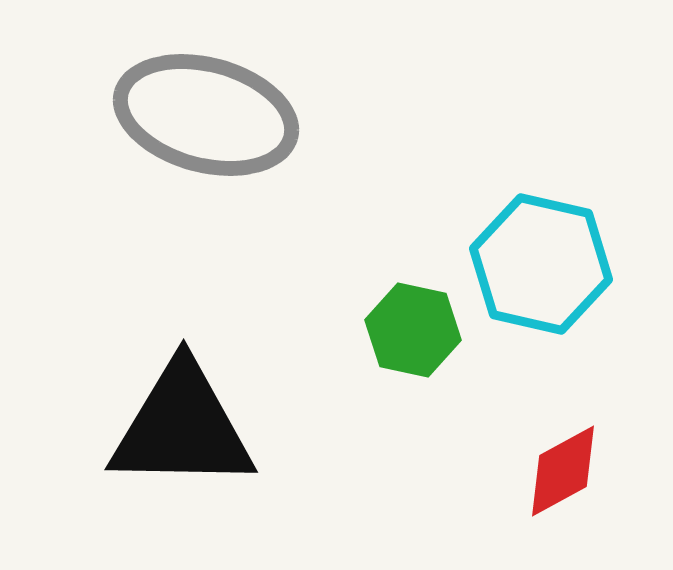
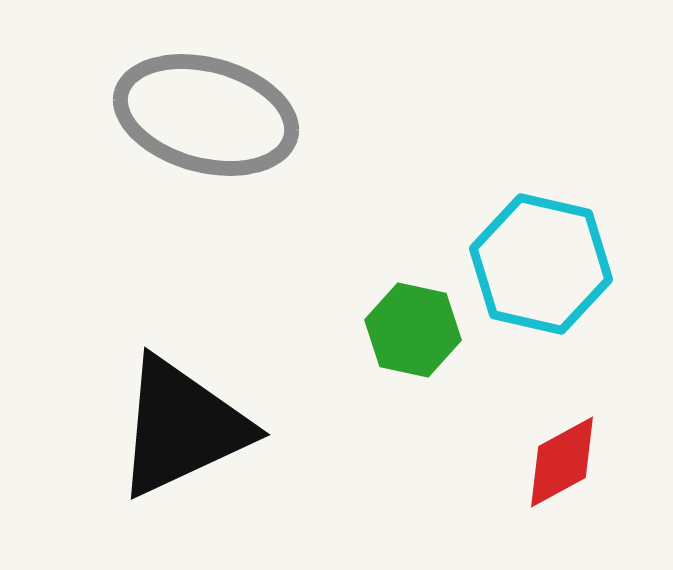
black triangle: rotated 26 degrees counterclockwise
red diamond: moved 1 px left, 9 px up
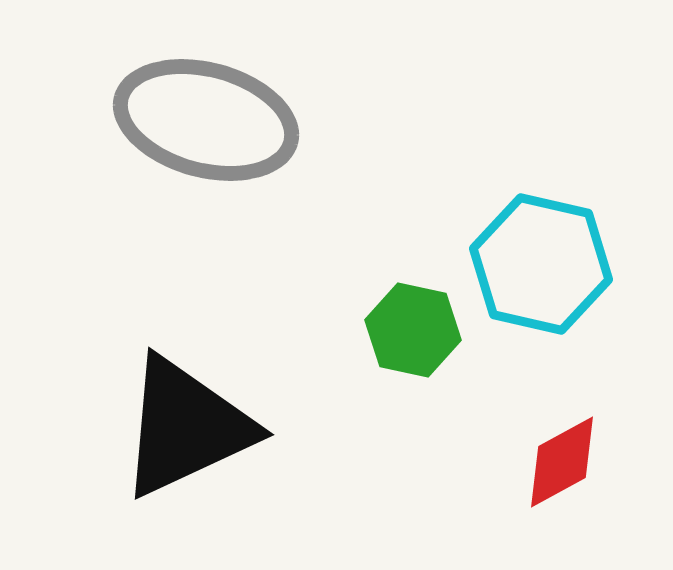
gray ellipse: moved 5 px down
black triangle: moved 4 px right
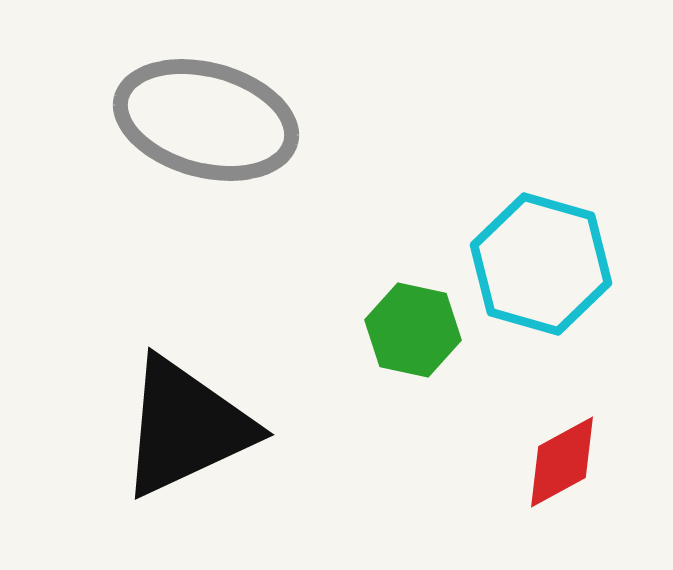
cyan hexagon: rotated 3 degrees clockwise
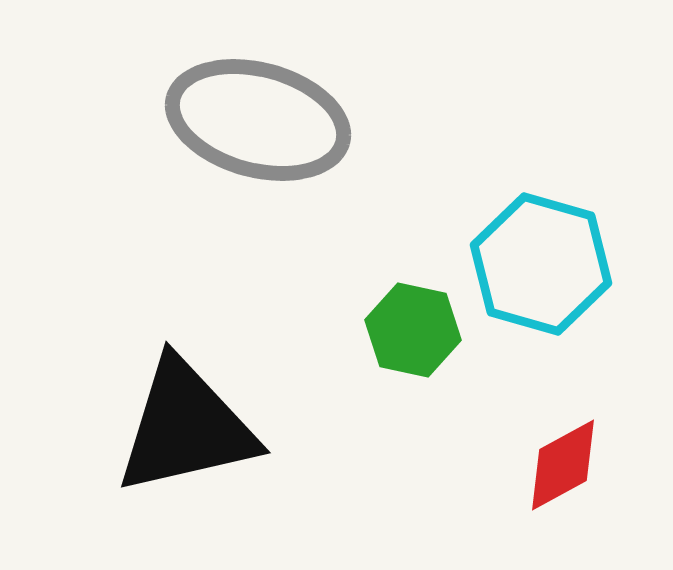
gray ellipse: moved 52 px right
black triangle: rotated 12 degrees clockwise
red diamond: moved 1 px right, 3 px down
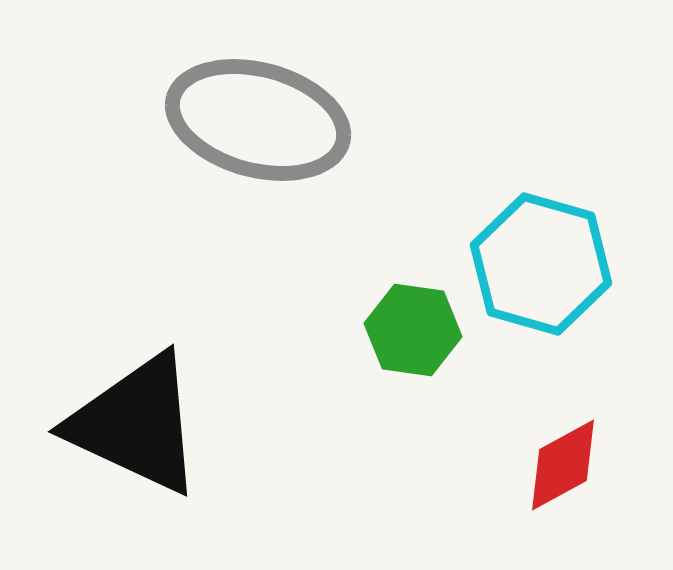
green hexagon: rotated 4 degrees counterclockwise
black triangle: moved 50 px left, 3 px up; rotated 38 degrees clockwise
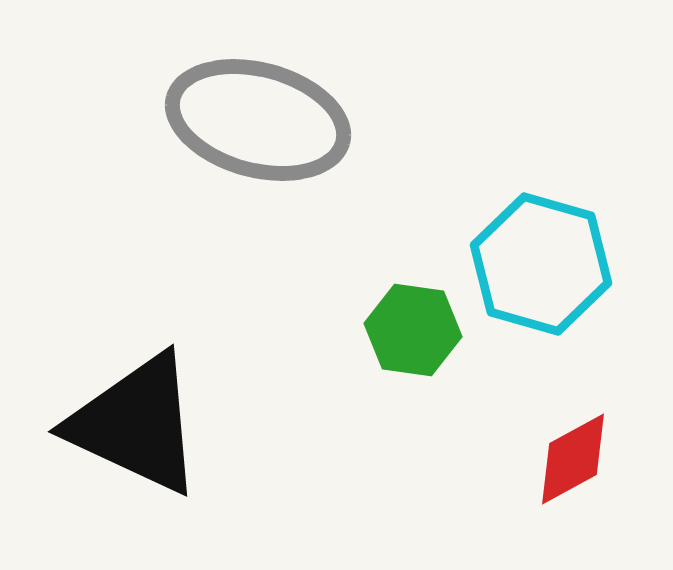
red diamond: moved 10 px right, 6 px up
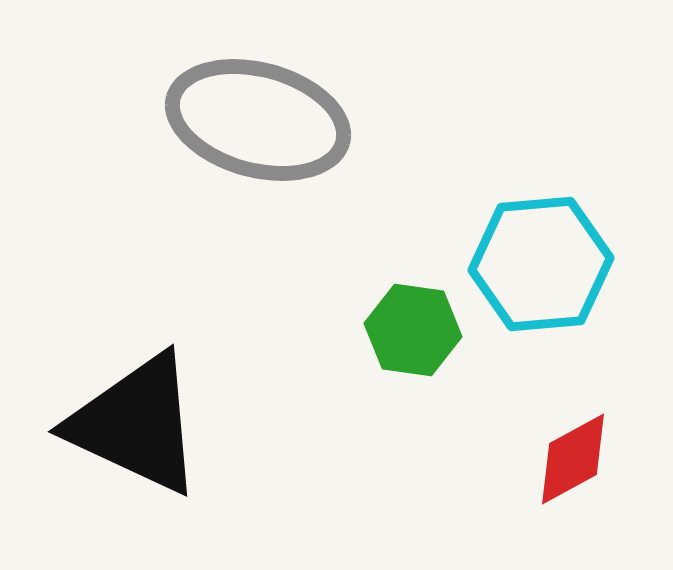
cyan hexagon: rotated 21 degrees counterclockwise
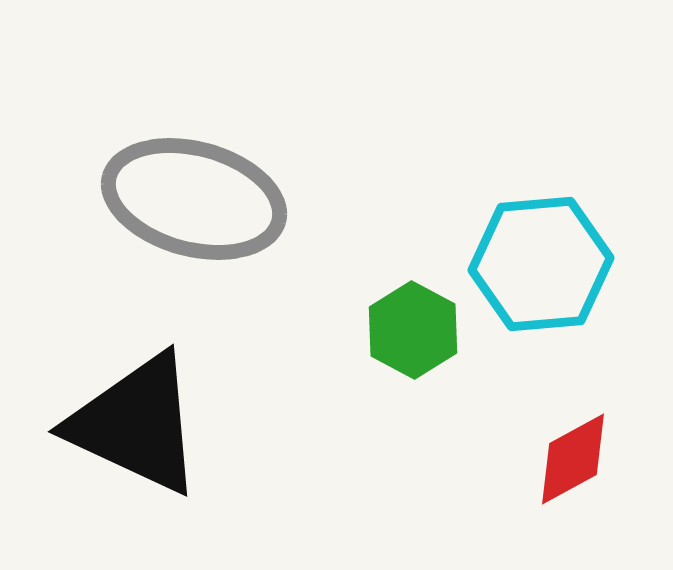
gray ellipse: moved 64 px left, 79 px down
green hexagon: rotated 20 degrees clockwise
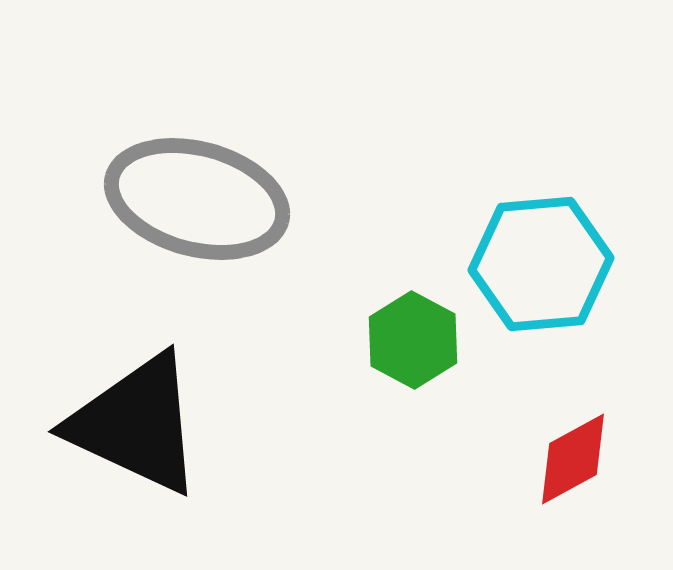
gray ellipse: moved 3 px right
green hexagon: moved 10 px down
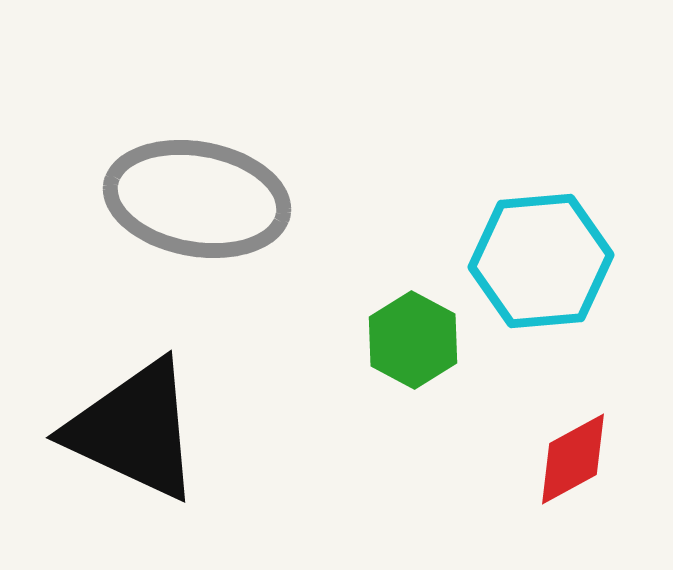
gray ellipse: rotated 5 degrees counterclockwise
cyan hexagon: moved 3 px up
black triangle: moved 2 px left, 6 px down
